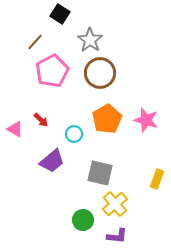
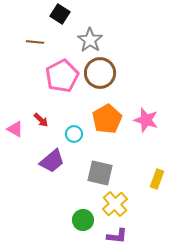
brown line: rotated 54 degrees clockwise
pink pentagon: moved 10 px right, 5 px down
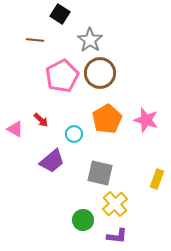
brown line: moved 2 px up
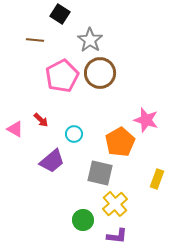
orange pentagon: moved 13 px right, 23 px down
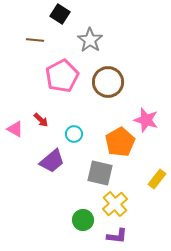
brown circle: moved 8 px right, 9 px down
yellow rectangle: rotated 18 degrees clockwise
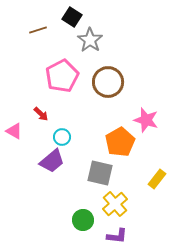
black square: moved 12 px right, 3 px down
brown line: moved 3 px right, 10 px up; rotated 24 degrees counterclockwise
red arrow: moved 6 px up
pink triangle: moved 1 px left, 2 px down
cyan circle: moved 12 px left, 3 px down
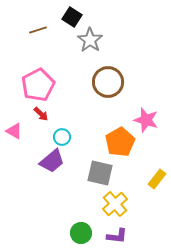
pink pentagon: moved 24 px left, 9 px down
green circle: moved 2 px left, 13 px down
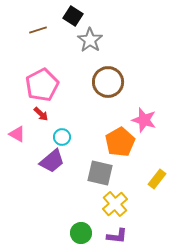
black square: moved 1 px right, 1 px up
pink pentagon: moved 4 px right
pink star: moved 2 px left
pink triangle: moved 3 px right, 3 px down
